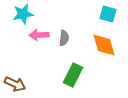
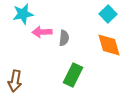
cyan square: rotated 30 degrees clockwise
pink arrow: moved 3 px right, 3 px up
orange diamond: moved 5 px right
brown arrow: moved 3 px up; rotated 75 degrees clockwise
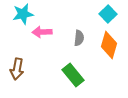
gray semicircle: moved 15 px right
orange diamond: rotated 32 degrees clockwise
green rectangle: rotated 65 degrees counterclockwise
brown arrow: moved 2 px right, 12 px up
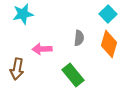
pink arrow: moved 17 px down
orange diamond: moved 1 px up
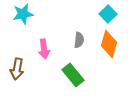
gray semicircle: moved 2 px down
pink arrow: moved 2 px right; rotated 96 degrees counterclockwise
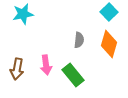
cyan square: moved 1 px right, 2 px up
pink arrow: moved 2 px right, 16 px down
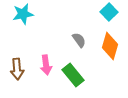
gray semicircle: rotated 42 degrees counterclockwise
orange diamond: moved 1 px right, 2 px down
brown arrow: rotated 15 degrees counterclockwise
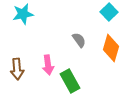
orange diamond: moved 1 px right, 2 px down
pink arrow: moved 2 px right
green rectangle: moved 3 px left, 6 px down; rotated 10 degrees clockwise
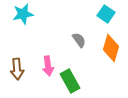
cyan square: moved 3 px left, 2 px down; rotated 12 degrees counterclockwise
pink arrow: moved 1 px down
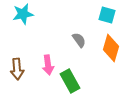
cyan square: moved 1 px right, 1 px down; rotated 18 degrees counterclockwise
pink arrow: moved 1 px up
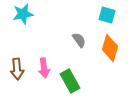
orange diamond: moved 1 px left
pink arrow: moved 4 px left, 3 px down
